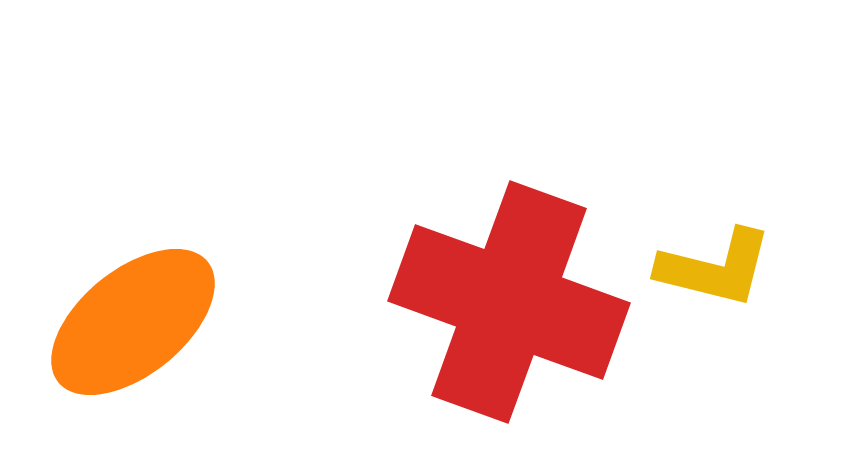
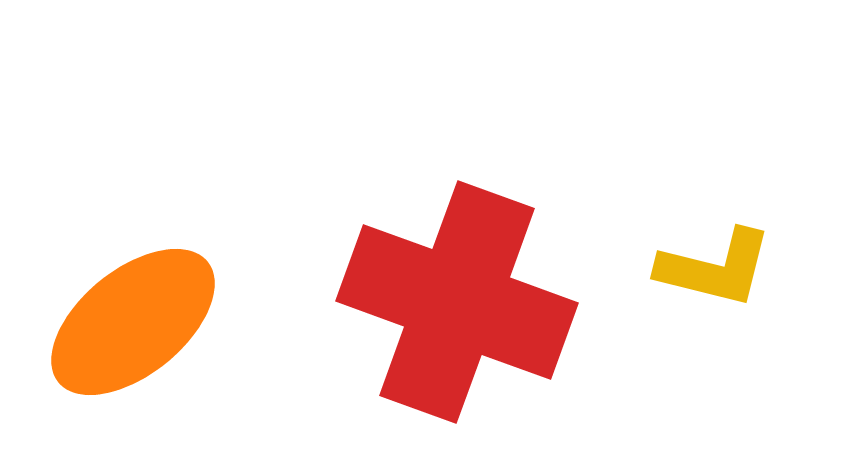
red cross: moved 52 px left
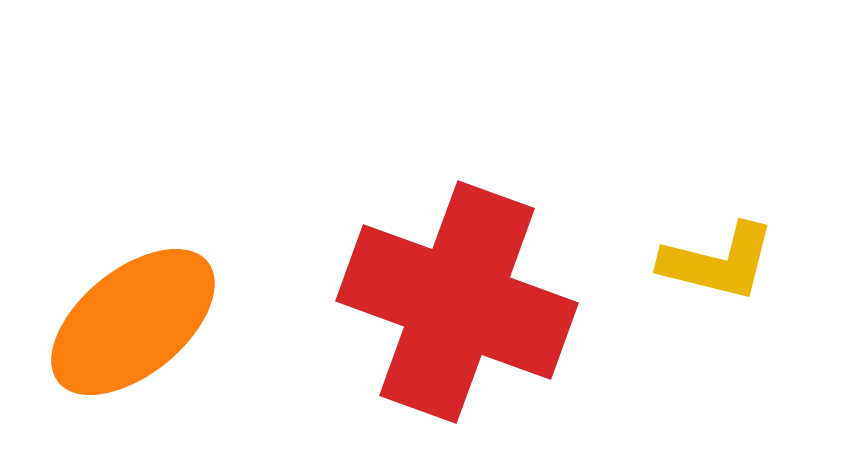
yellow L-shape: moved 3 px right, 6 px up
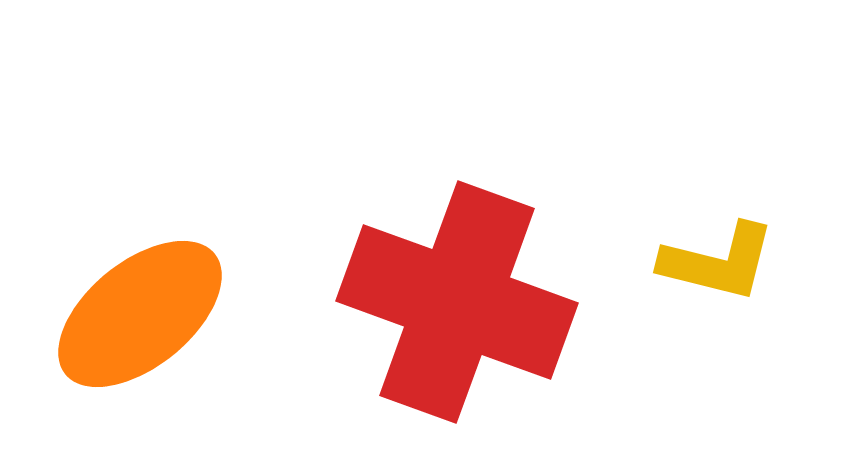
orange ellipse: moved 7 px right, 8 px up
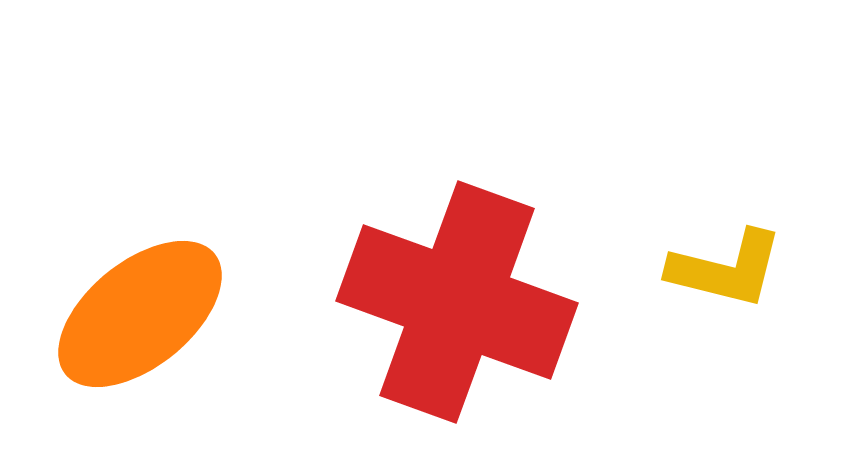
yellow L-shape: moved 8 px right, 7 px down
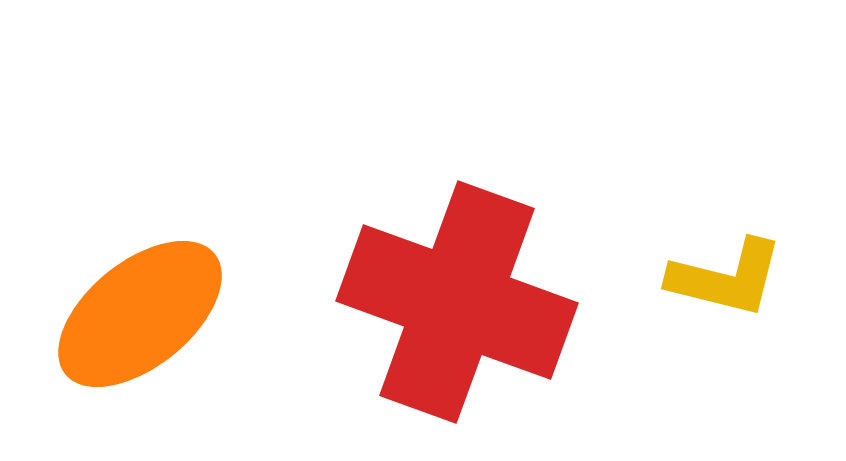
yellow L-shape: moved 9 px down
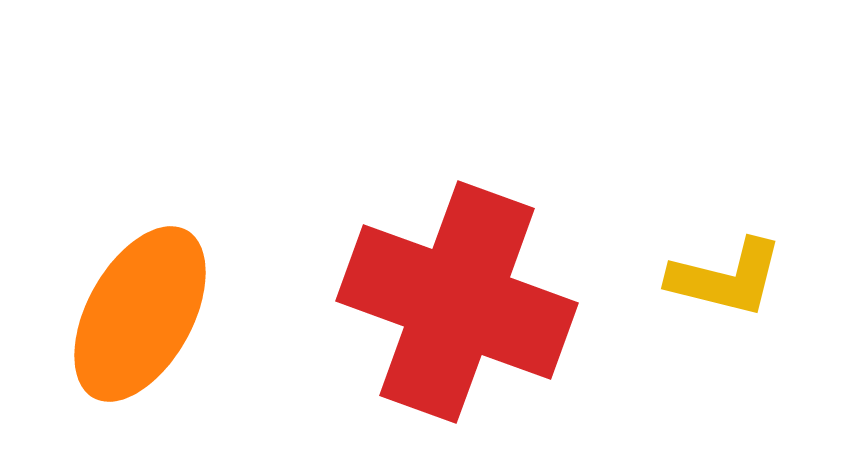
orange ellipse: rotated 22 degrees counterclockwise
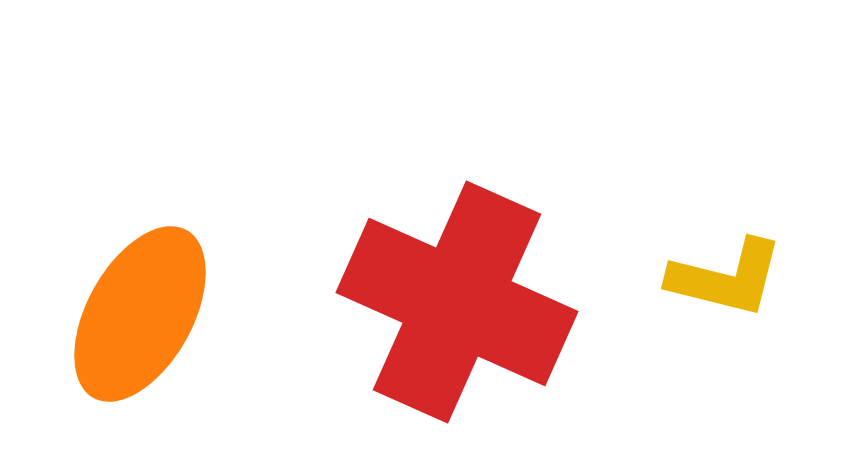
red cross: rotated 4 degrees clockwise
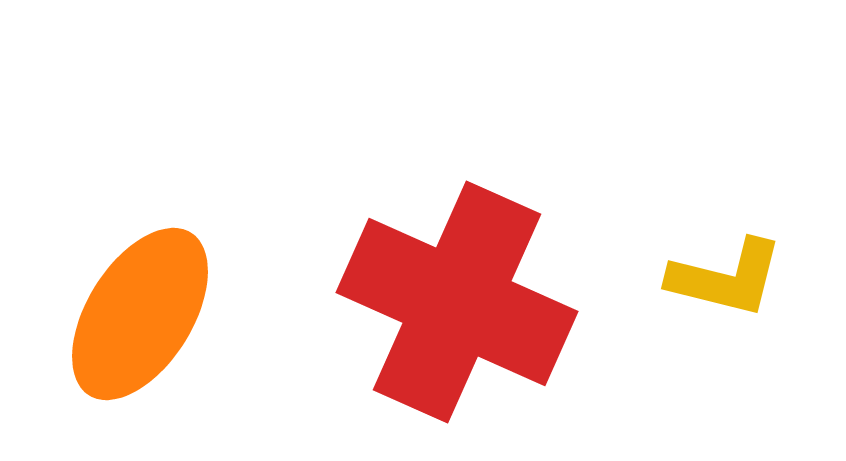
orange ellipse: rotated 3 degrees clockwise
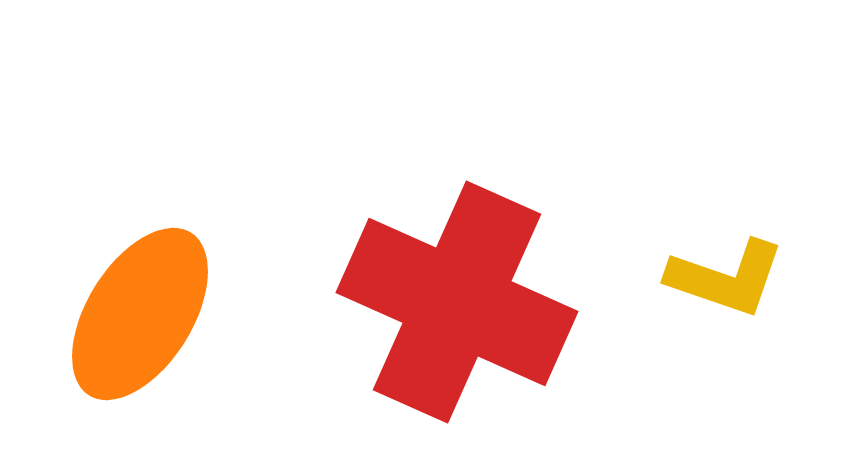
yellow L-shape: rotated 5 degrees clockwise
